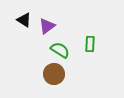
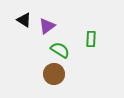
green rectangle: moved 1 px right, 5 px up
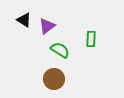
brown circle: moved 5 px down
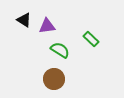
purple triangle: rotated 30 degrees clockwise
green rectangle: rotated 49 degrees counterclockwise
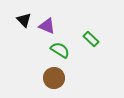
black triangle: rotated 14 degrees clockwise
purple triangle: rotated 30 degrees clockwise
brown circle: moved 1 px up
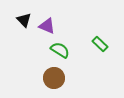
green rectangle: moved 9 px right, 5 px down
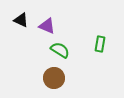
black triangle: moved 3 px left; rotated 21 degrees counterclockwise
green rectangle: rotated 56 degrees clockwise
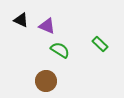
green rectangle: rotated 56 degrees counterclockwise
brown circle: moved 8 px left, 3 px down
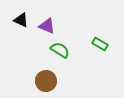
green rectangle: rotated 14 degrees counterclockwise
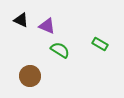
brown circle: moved 16 px left, 5 px up
